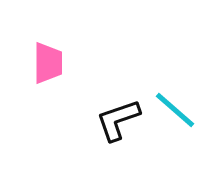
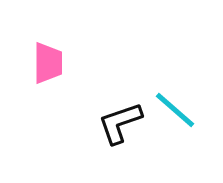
black L-shape: moved 2 px right, 3 px down
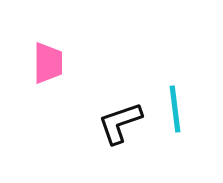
cyan line: moved 1 px up; rotated 42 degrees clockwise
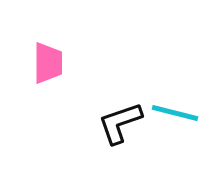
cyan line: moved 4 px down; rotated 69 degrees counterclockwise
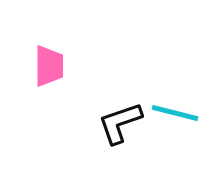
pink trapezoid: moved 1 px right, 3 px down
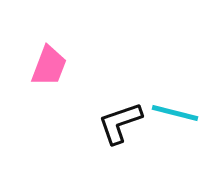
pink trapezoid: rotated 21 degrees clockwise
